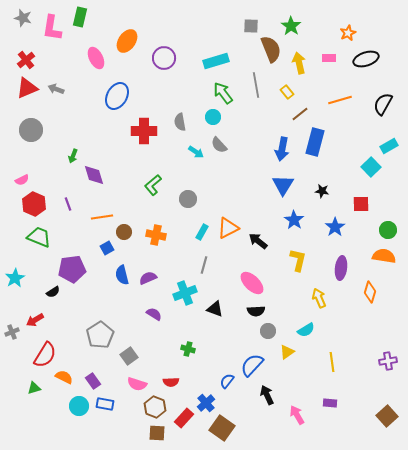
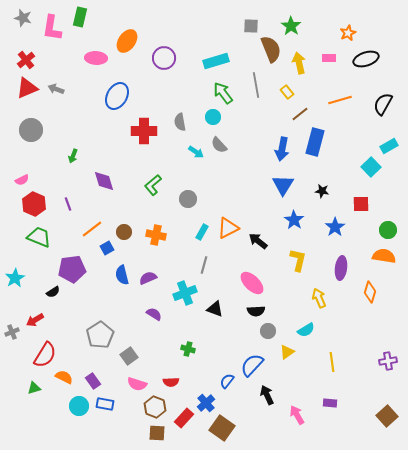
pink ellipse at (96, 58): rotated 60 degrees counterclockwise
purple diamond at (94, 175): moved 10 px right, 6 px down
orange line at (102, 217): moved 10 px left, 12 px down; rotated 30 degrees counterclockwise
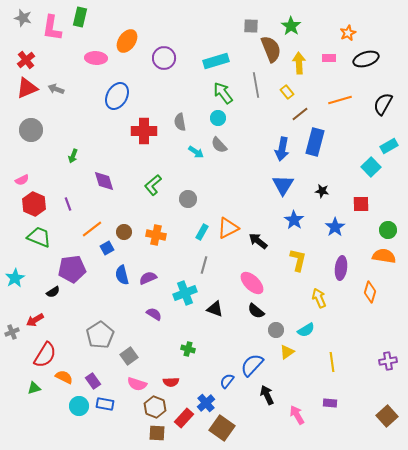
yellow arrow at (299, 63): rotated 10 degrees clockwise
cyan circle at (213, 117): moved 5 px right, 1 px down
black semicircle at (256, 311): rotated 42 degrees clockwise
gray circle at (268, 331): moved 8 px right, 1 px up
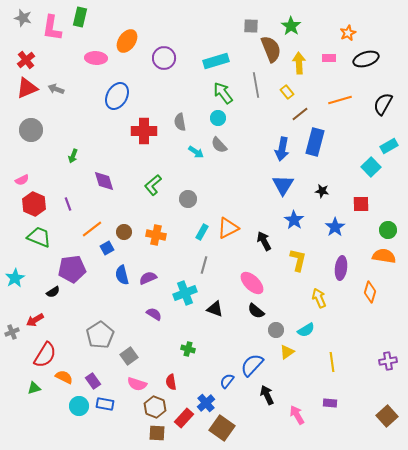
black arrow at (258, 241): moved 6 px right; rotated 24 degrees clockwise
red semicircle at (171, 382): rotated 84 degrees clockwise
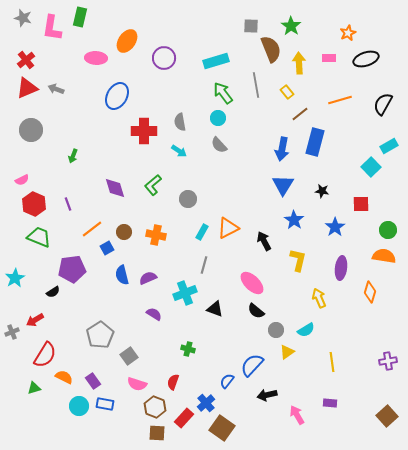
cyan arrow at (196, 152): moved 17 px left, 1 px up
purple diamond at (104, 181): moved 11 px right, 7 px down
red semicircle at (171, 382): moved 2 px right; rotated 28 degrees clockwise
black arrow at (267, 395): rotated 78 degrees counterclockwise
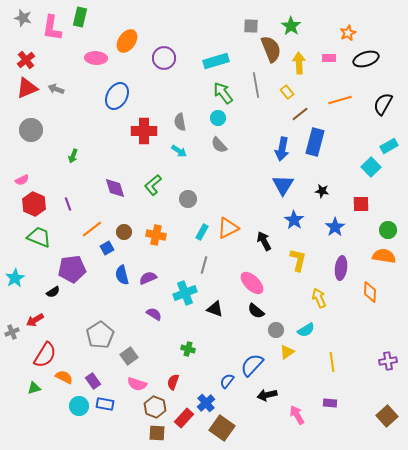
orange diamond at (370, 292): rotated 15 degrees counterclockwise
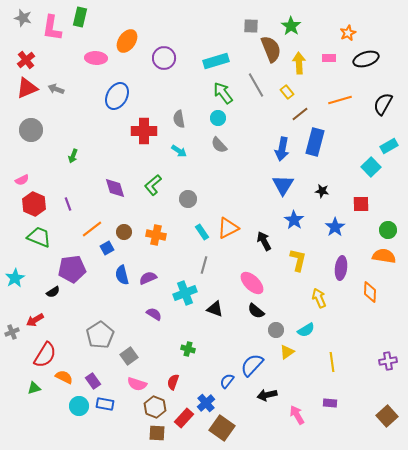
gray line at (256, 85): rotated 20 degrees counterclockwise
gray semicircle at (180, 122): moved 1 px left, 3 px up
cyan rectangle at (202, 232): rotated 63 degrees counterclockwise
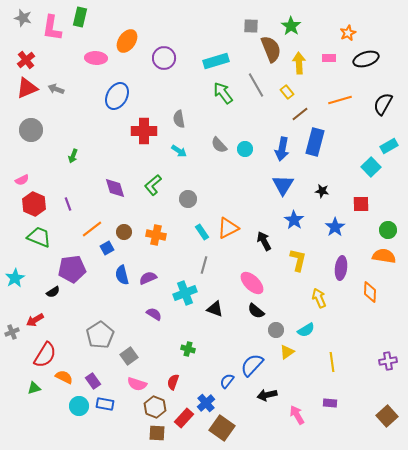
cyan circle at (218, 118): moved 27 px right, 31 px down
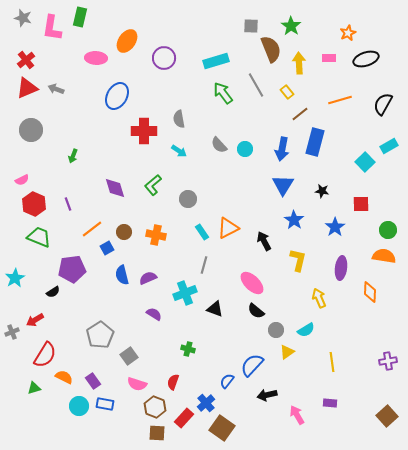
cyan square at (371, 167): moved 6 px left, 5 px up
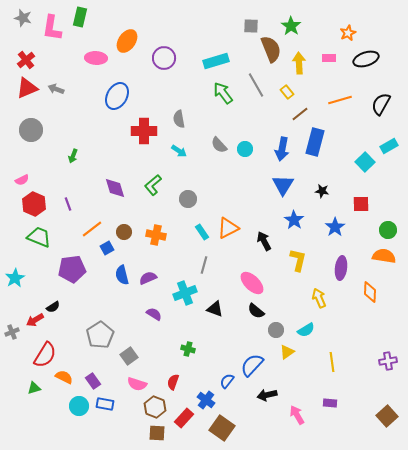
black semicircle at (383, 104): moved 2 px left
black semicircle at (53, 292): moved 15 px down
blue cross at (206, 403): moved 3 px up; rotated 12 degrees counterclockwise
